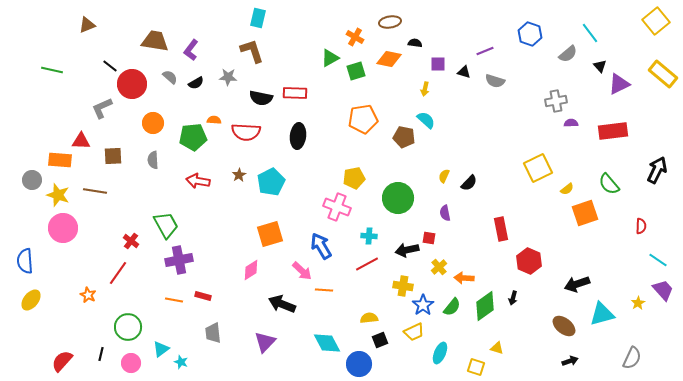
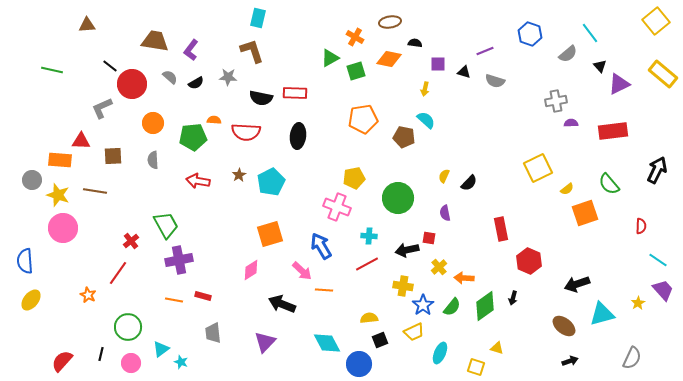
brown triangle at (87, 25): rotated 18 degrees clockwise
red cross at (131, 241): rotated 14 degrees clockwise
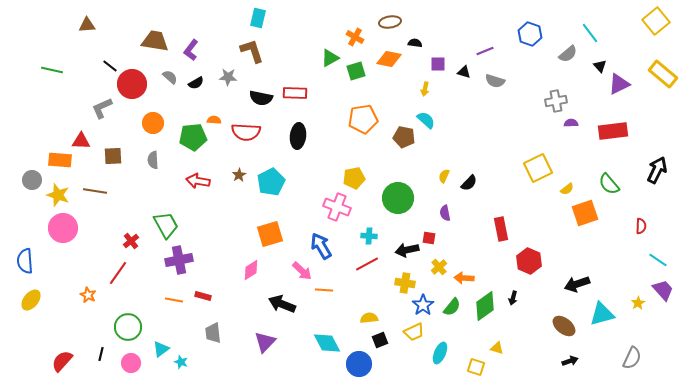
yellow cross at (403, 286): moved 2 px right, 3 px up
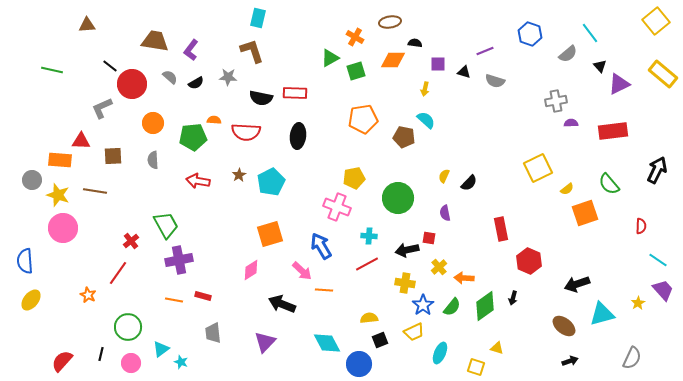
orange diamond at (389, 59): moved 4 px right, 1 px down; rotated 10 degrees counterclockwise
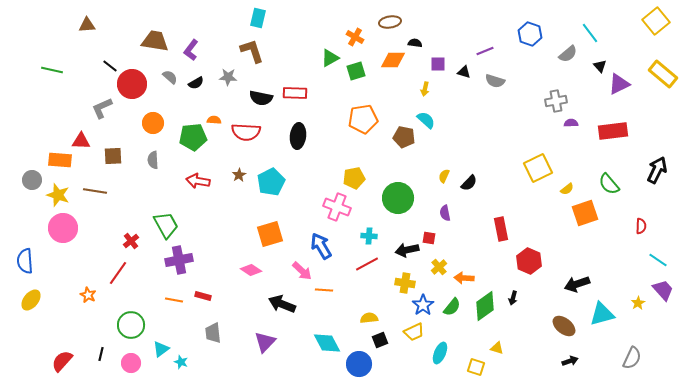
pink diamond at (251, 270): rotated 65 degrees clockwise
green circle at (128, 327): moved 3 px right, 2 px up
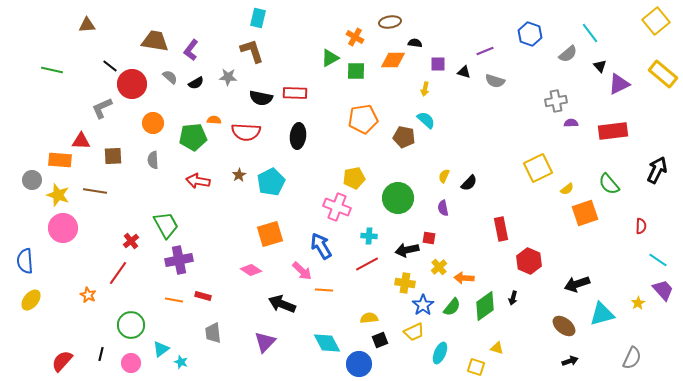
green square at (356, 71): rotated 18 degrees clockwise
purple semicircle at (445, 213): moved 2 px left, 5 px up
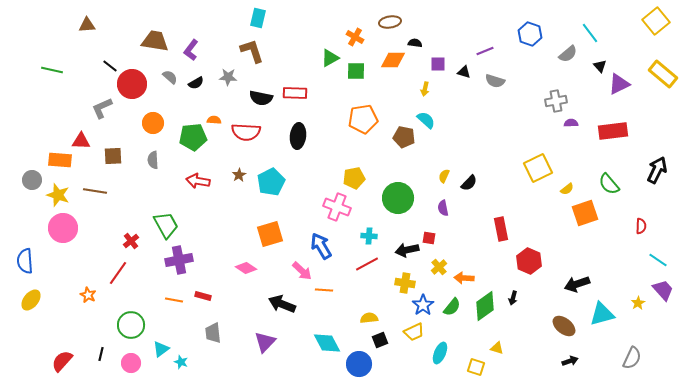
pink diamond at (251, 270): moved 5 px left, 2 px up
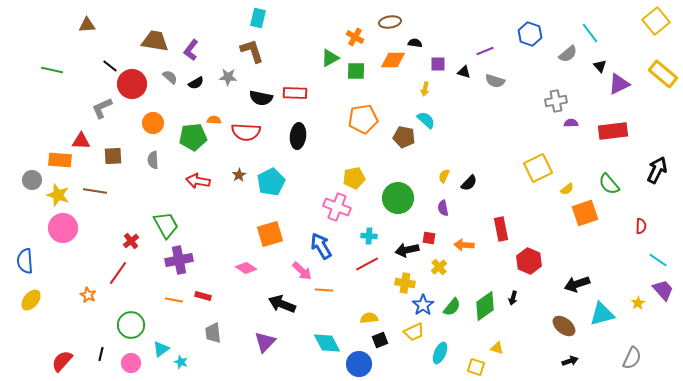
orange arrow at (464, 278): moved 33 px up
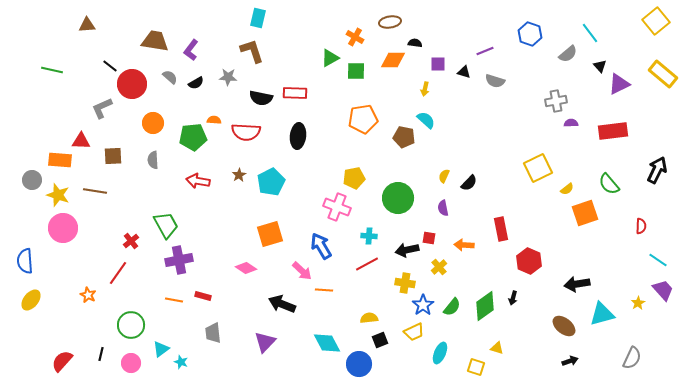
black arrow at (577, 284): rotated 10 degrees clockwise
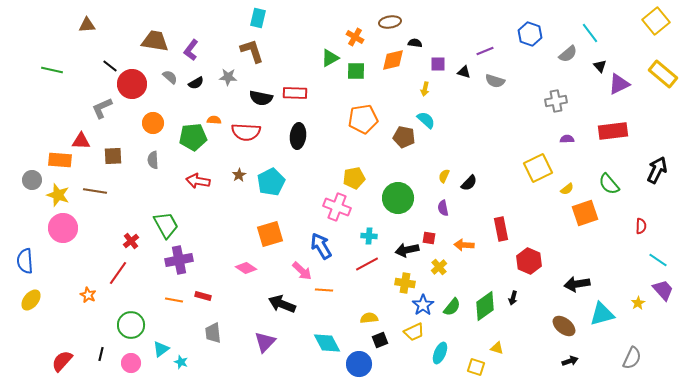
orange diamond at (393, 60): rotated 15 degrees counterclockwise
purple semicircle at (571, 123): moved 4 px left, 16 px down
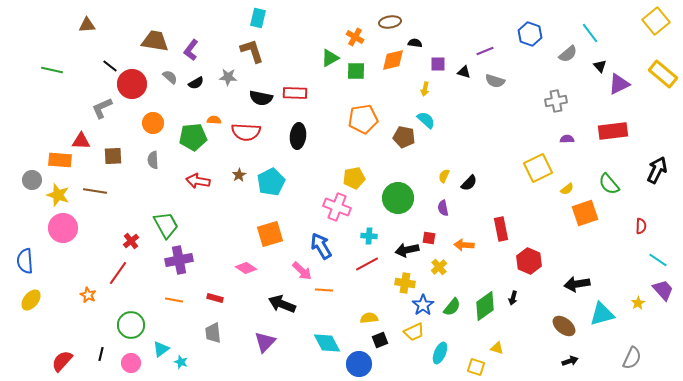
red rectangle at (203, 296): moved 12 px right, 2 px down
